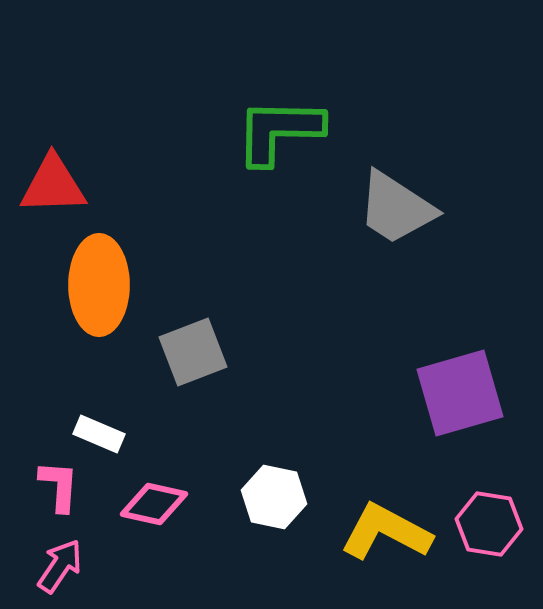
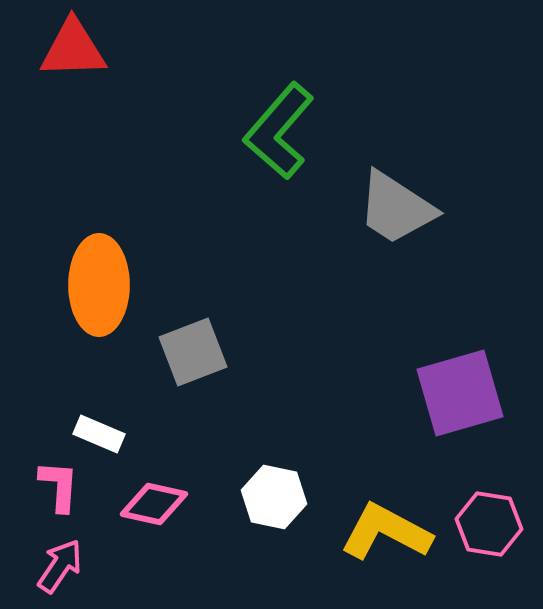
green L-shape: rotated 50 degrees counterclockwise
red triangle: moved 20 px right, 136 px up
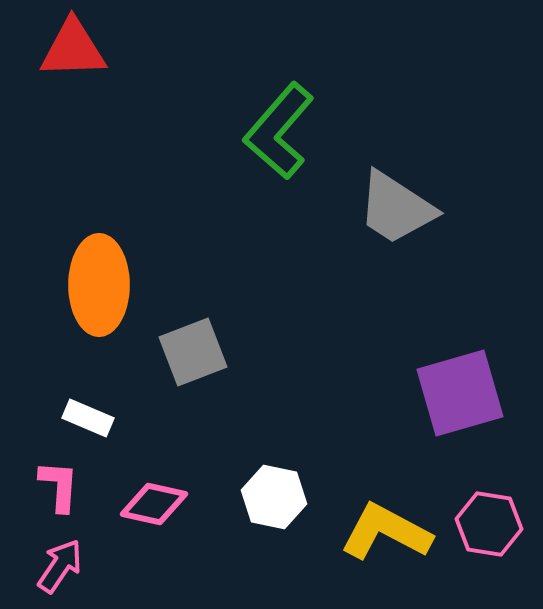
white rectangle: moved 11 px left, 16 px up
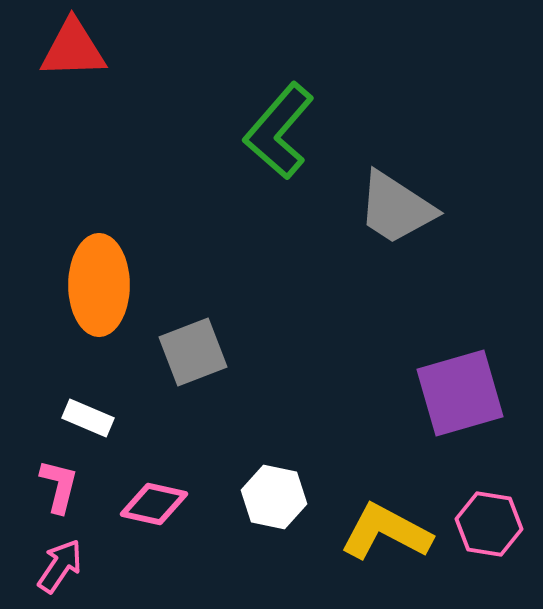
pink L-shape: rotated 10 degrees clockwise
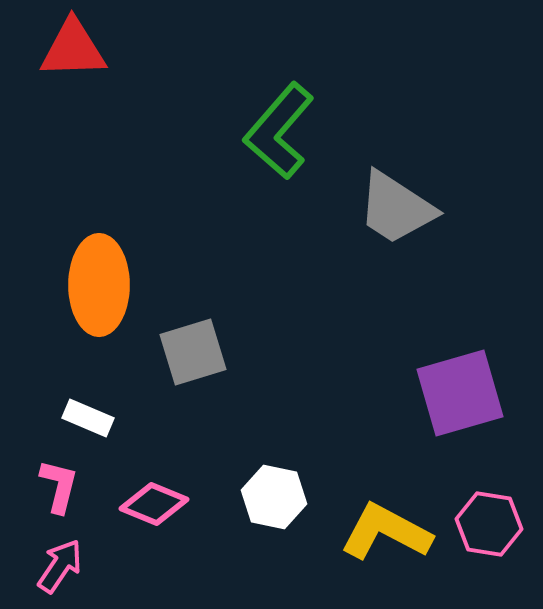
gray square: rotated 4 degrees clockwise
pink diamond: rotated 10 degrees clockwise
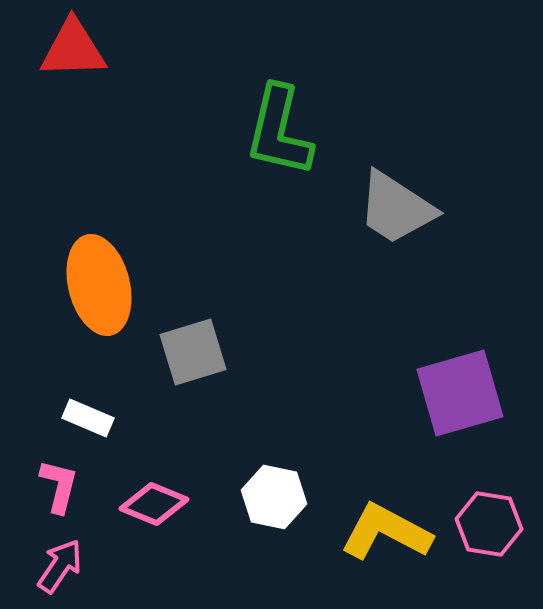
green L-shape: rotated 28 degrees counterclockwise
orange ellipse: rotated 14 degrees counterclockwise
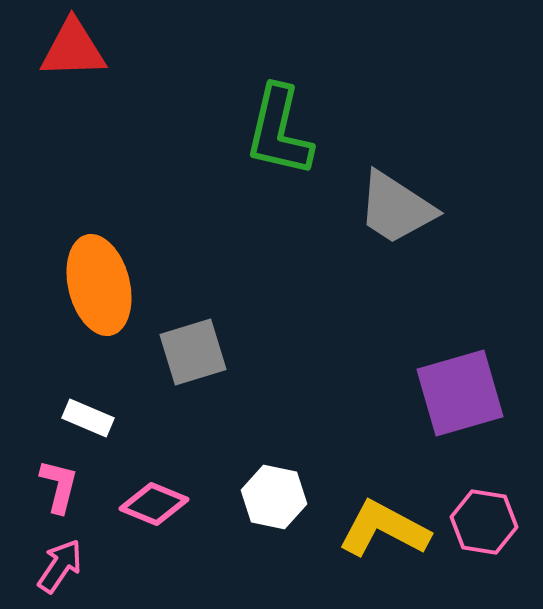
pink hexagon: moved 5 px left, 2 px up
yellow L-shape: moved 2 px left, 3 px up
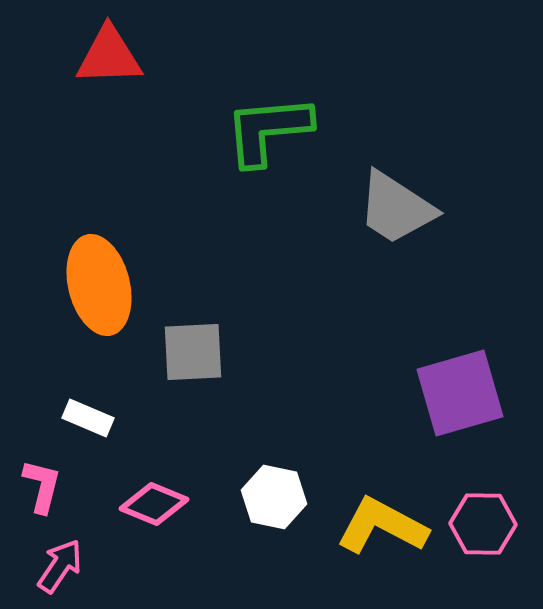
red triangle: moved 36 px right, 7 px down
green L-shape: moved 11 px left, 1 px up; rotated 72 degrees clockwise
gray square: rotated 14 degrees clockwise
pink L-shape: moved 17 px left
pink hexagon: moved 1 px left, 2 px down; rotated 8 degrees counterclockwise
yellow L-shape: moved 2 px left, 3 px up
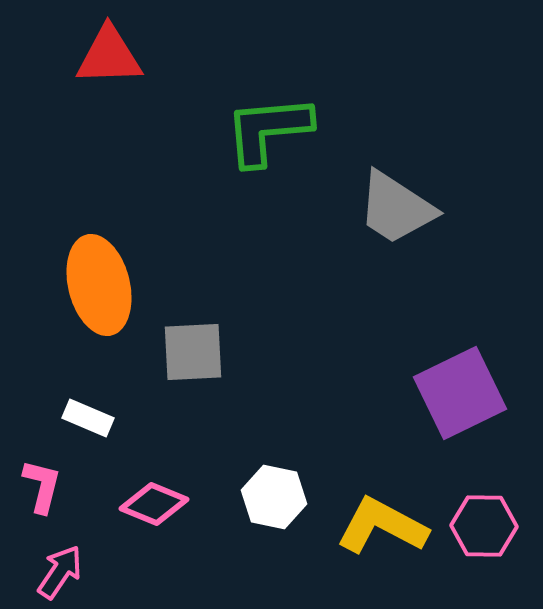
purple square: rotated 10 degrees counterclockwise
pink hexagon: moved 1 px right, 2 px down
pink arrow: moved 6 px down
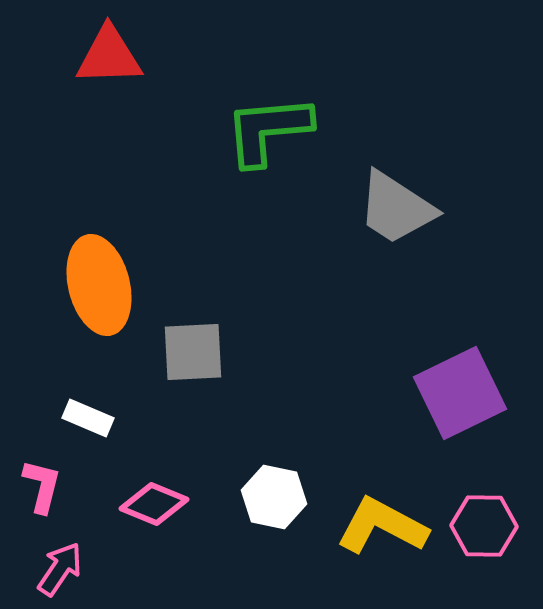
pink arrow: moved 3 px up
